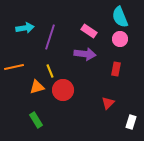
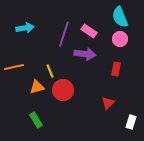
purple line: moved 14 px right, 3 px up
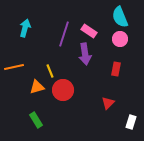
cyan arrow: rotated 66 degrees counterclockwise
purple arrow: rotated 75 degrees clockwise
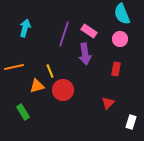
cyan semicircle: moved 2 px right, 3 px up
orange triangle: moved 1 px up
green rectangle: moved 13 px left, 8 px up
